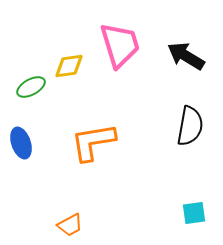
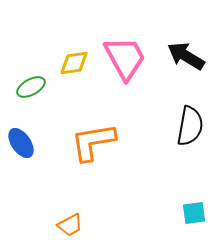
pink trapezoid: moved 5 px right, 13 px down; rotated 12 degrees counterclockwise
yellow diamond: moved 5 px right, 3 px up
blue ellipse: rotated 16 degrees counterclockwise
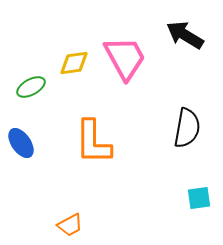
black arrow: moved 1 px left, 21 px up
black semicircle: moved 3 px left, 2 px down
orange L-shape: rotated 81 degrees counterclockwise
cyan square: moved 5 px right, 15 px up
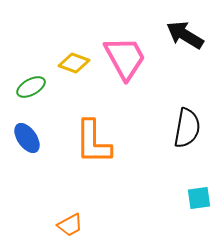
yellow diamond: rotated 28 degrees clockwise
blue ellipse: moved 6 px right, 5 px up
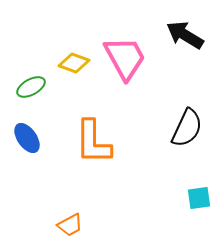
black semicircle: rotated 15 degrees clockwise
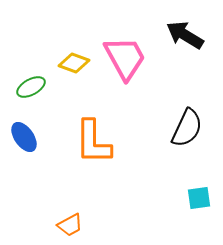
blue ellipse: moved 3 px left, 1 px up
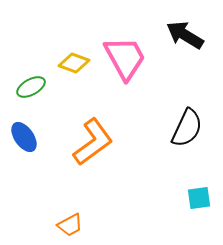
orange L-shape: rotated 126 degrees counterclockwise
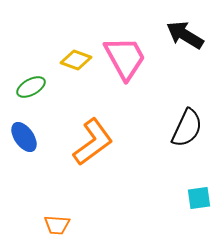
yellow diamond: moved 2 px right, 3 px up
orange trapezoid: moved 13 px left; rotated 32 degrees clockwise
